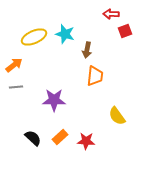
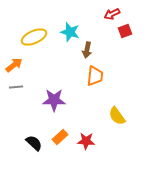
red arrow: moved 1 px right; rotated 28 degrees counterclockwise
cyan star: moved 5 px right, 2 px up
black semicircle: moved 1 px right, 5 px down
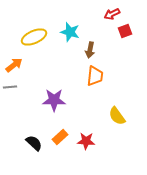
brown arrow: moved 3 px right
gray line: moved 6 px left
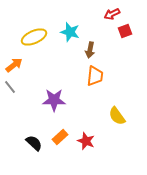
gray line: rotated 56 degrees clockwise
red star: rotated 18 degrees clockwise
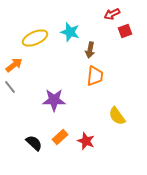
yellow ellipse: moved 1 px right, 1 px down
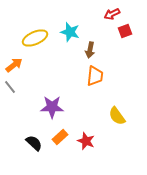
purple star: moved 2 px left, 7 px down
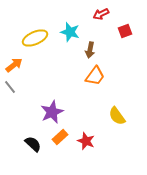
red arrow: moved 11 px left
orange trapezoid: rotated 30 degrees clockwise
purple star: moved 5 px down; rotated 25 degrees counterclockwise
black semicircle: moved 1 px left, 1 px down
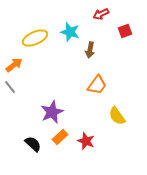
orange trapezoid: moved 2 px right, 9 px down
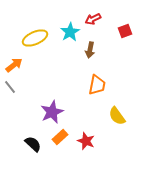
red arrow: moved 8 px left, 5 px down
cyan star: rotated 24 degrees clockwise
orange trapezoid: rotated 25 degrees counterclockwise
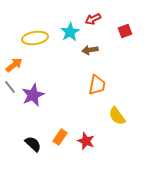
yellow ellipse: rotated 15 degrees clockwise
brown arrow: rotated 70 degrees clockwise
purple star: moved 19 px left, 17 px up
orange rectangle: rotated 14 degrees counterclockwise
